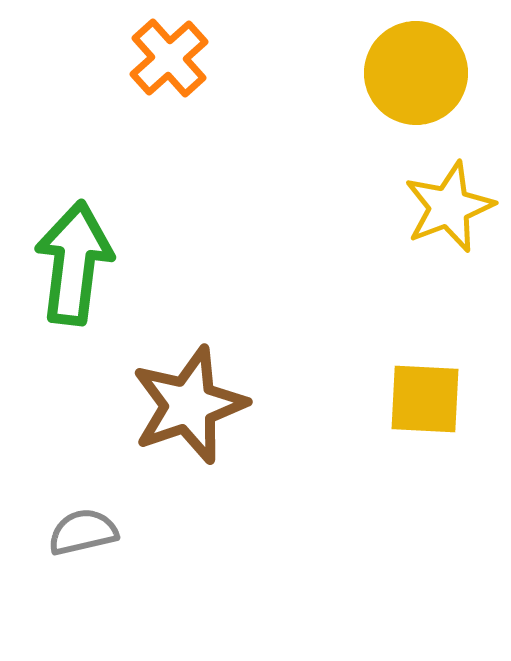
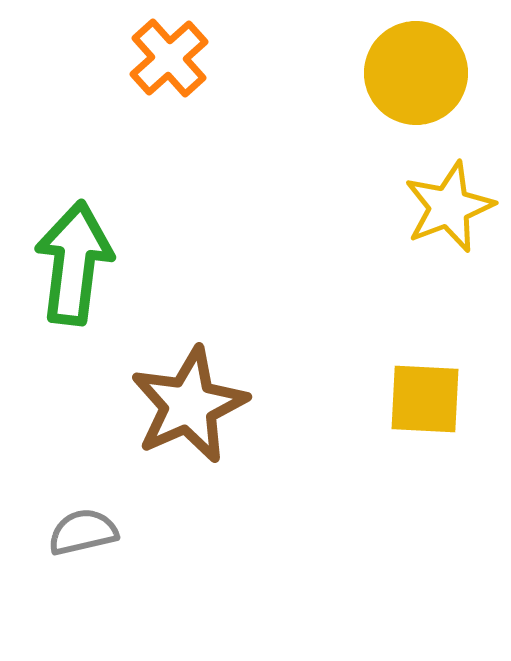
brown star: rotated 5 degrees counterclockwise
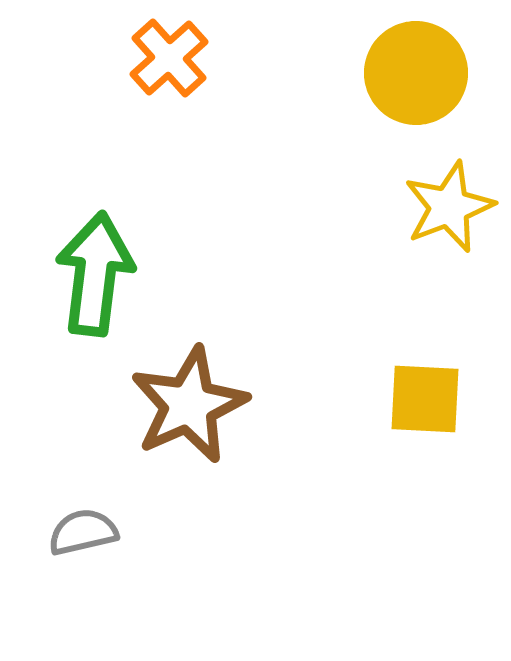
green arrow: moved 21 px right, 11 px down
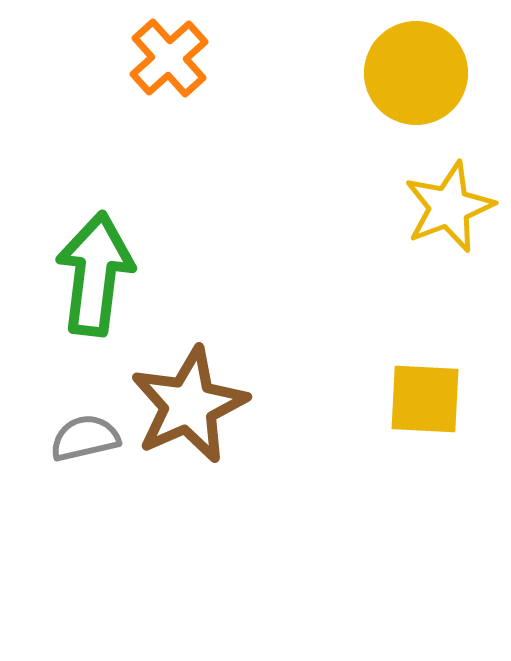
gray semicircle: moved 2 px right, 94 px up
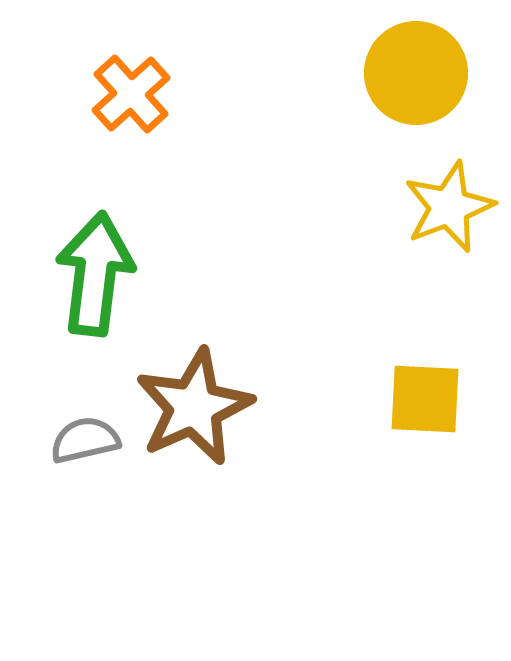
orange cross: moved 38 px left, 36 px down
brown star: moved 5 px right, 2 px down
gray semicircle: moved 2 px down
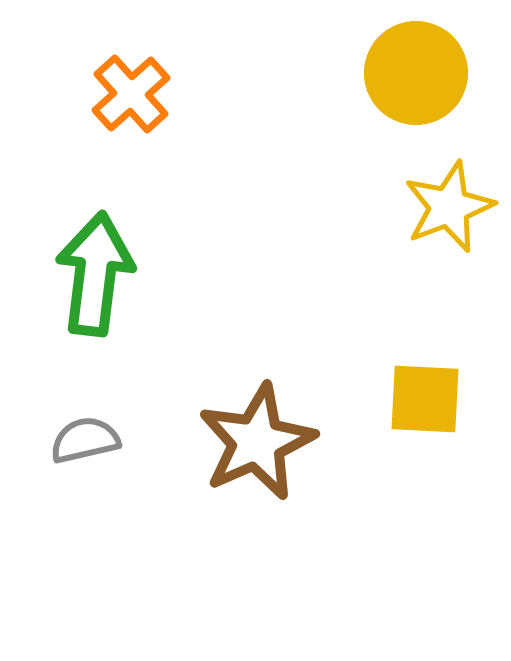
brown star: moved 63 px right, 35 px down
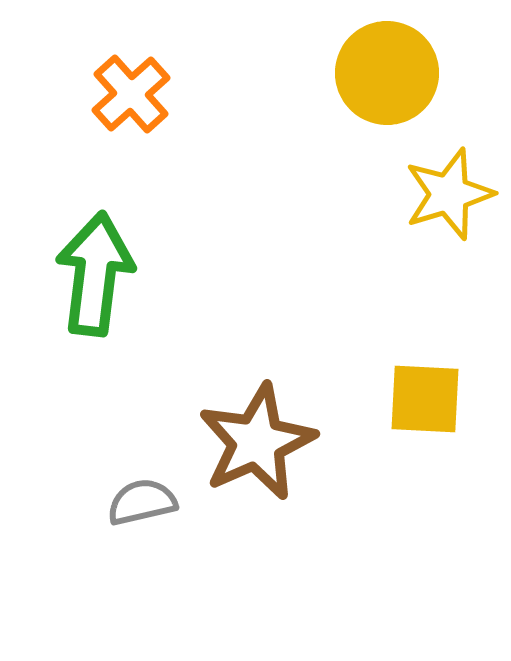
yellow circle: moved 29 px left
yellow star: moved 13 px up; rotated 4 degrees clockwise
gray semicircle: moved 57 px right, 62 px down
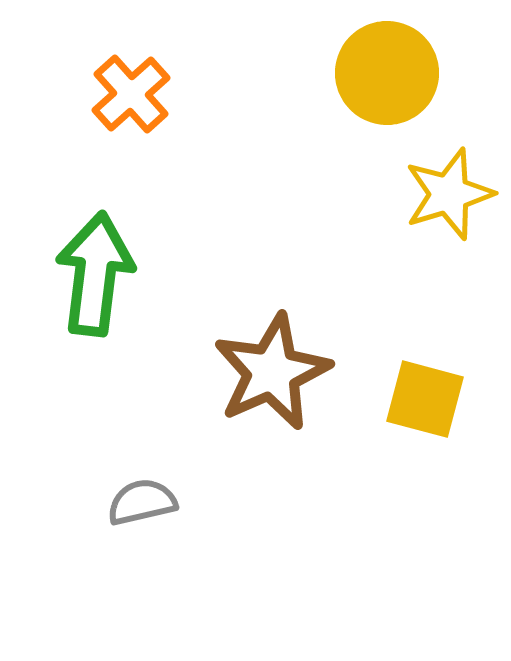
yellow square: rotated 12 degrees clockwise
brown star: moved 15 px right, 70 px up
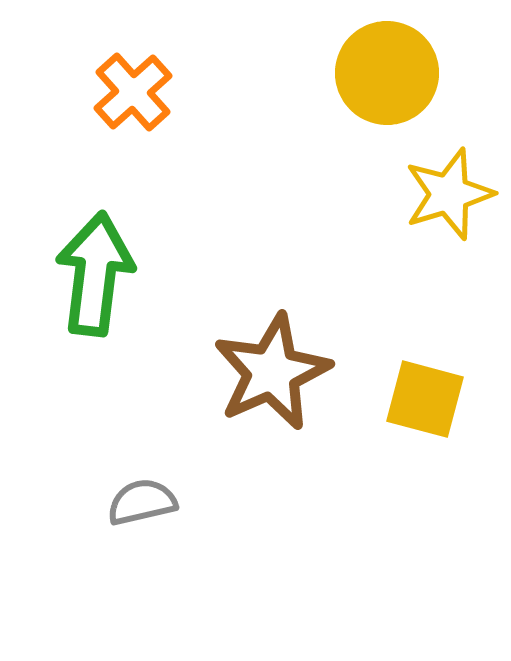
orange cross: moved 2 px right, 2 px up
